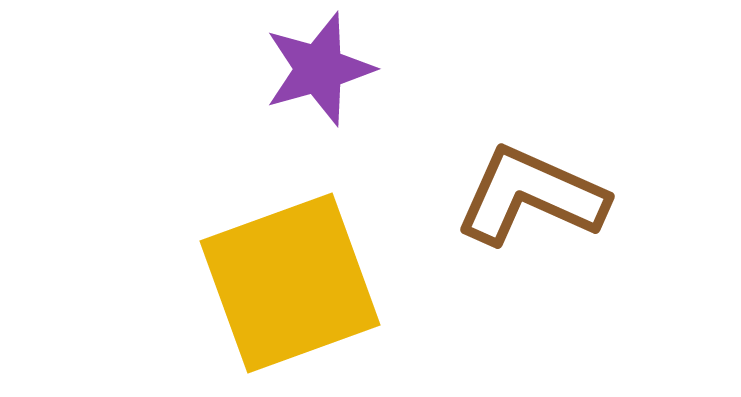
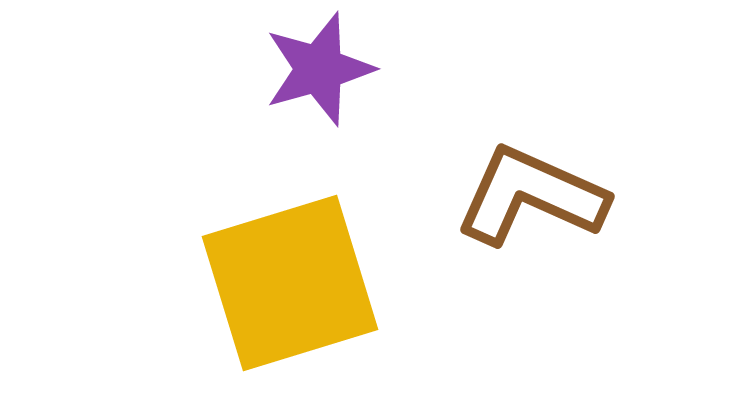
yellow square: rotated 3 degrees clockwise
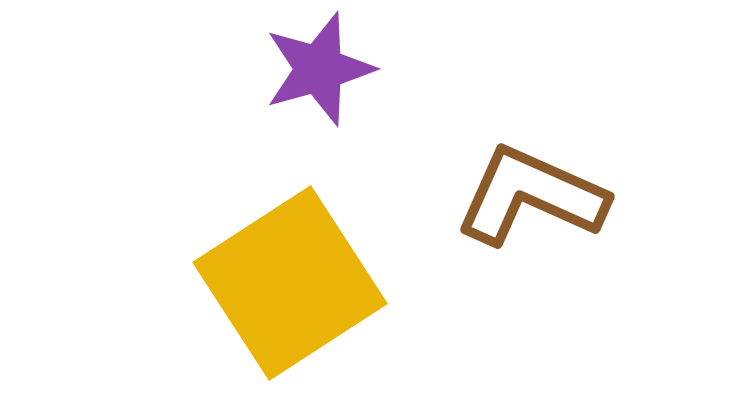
yellow square: rotated 16 degrees counterclockwise
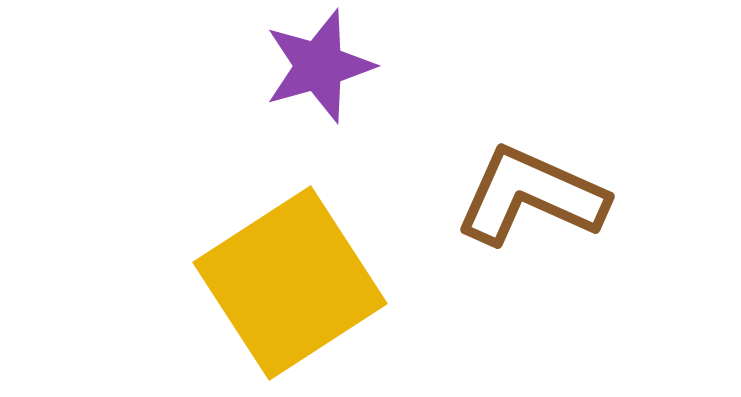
purple star: moved 3 px up
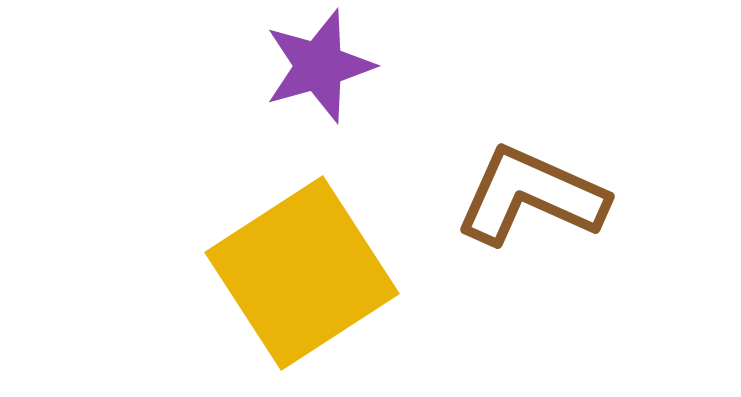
yellow square: moved 12 px right, 10 px up
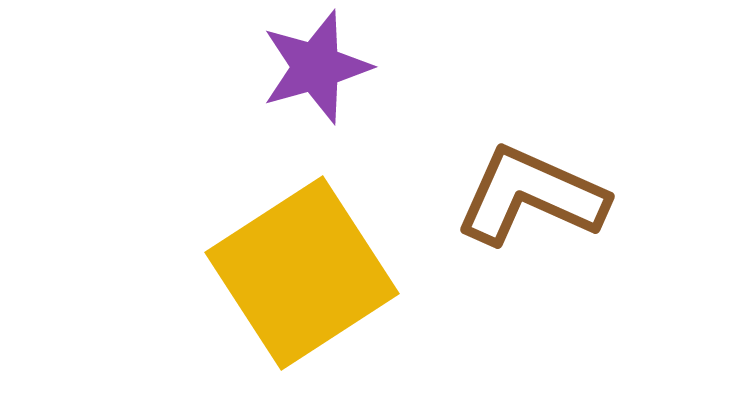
purple star: moved 3 px left, 1 px down
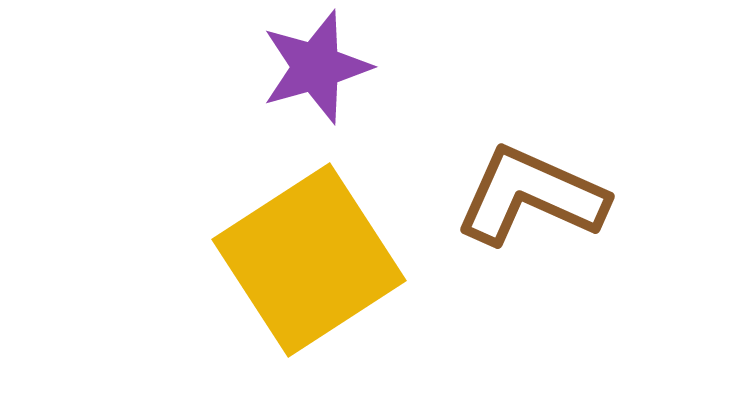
yellow square: moved 7 px right, 13 px up
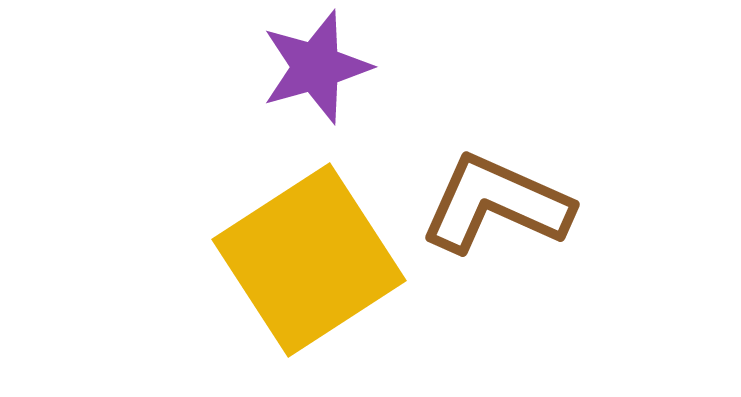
brown L-shape: moved 35 px left, 8 px down
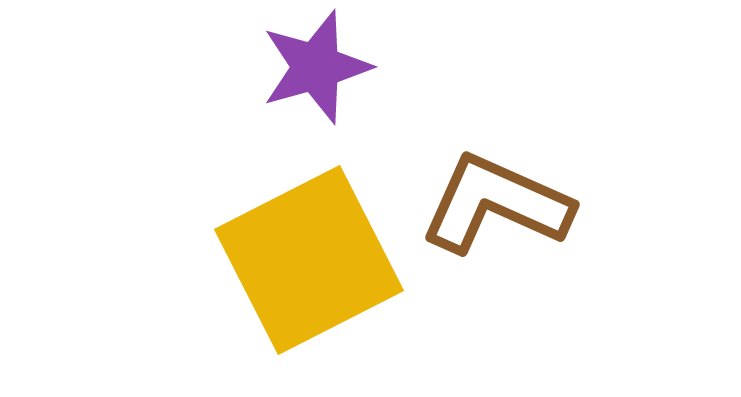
yellow square: rotated 6 degrees clockwise
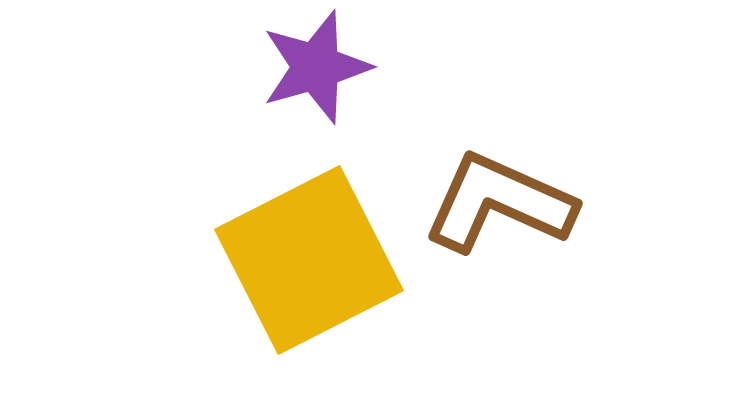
brown L-shape: moved 3 px right, 1 px up
